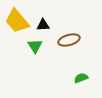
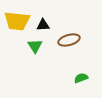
yellow trapezoid: rotated 44 degrees counterclockwise
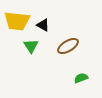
black triangle: rotated 32 degrees clockwise
brown ellipse: moved 1 px left, 6 px down; rotated 15 degrees counterclockwise
green triangle: moved 4 px left
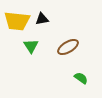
black triangle: moved 1 px left, 6 px up; rotated 40 degrees counterclockwise
brown ellipse: moved 1 px down
green semicircle: rotated 56 degrees clockwise
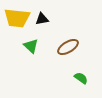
yellow trapezoid: moved 3 px up
green triangle: rotated 14 degrees counterclockwise
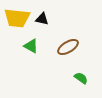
black triangle: rotated 24 degrees clockwise
green triangle: rotated 14 degrees counterclockwise
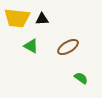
black triangle: rotated 16 degrees counterclockwise
